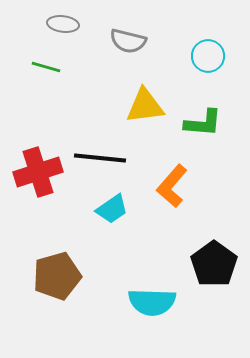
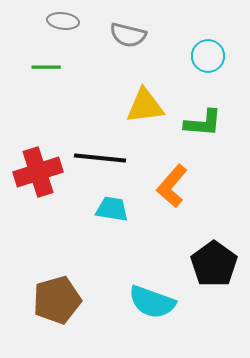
gray ellipse: moved 3 px up
gray semicircle: moved 6 px up
green line: rotated 16 degrees counterclockwise
cyan trapezoid: rotated 136 degrees counterclockwise
brown pentagon: moved 24 px down
cyan semicircle: rotated 18 degrees clockwise
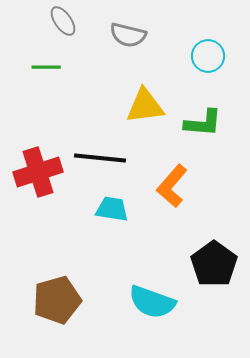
gray ellipse: rotated 48 degrees clockwise
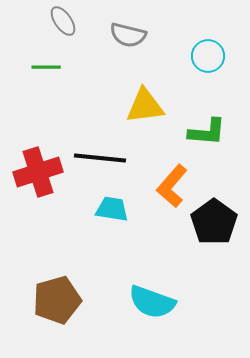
green L-shape: moved 4 px right, 9 px down
black pentagon: moved 42 px up
